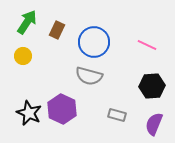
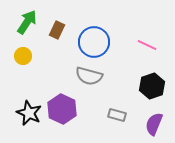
black hexagon: rotated 15 degrees counterclockwise
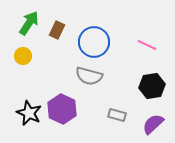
green arrow: moved 2 px right, 1 px down
black hexagon: rotated 10 degrees clockwise
purple semicircle: moved 1 px left; rotated 25 degrees clockwise
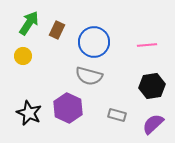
pink line: rotated 30 degrees counterclockwise
purple hexagon: moved 6 px right, 1 px up
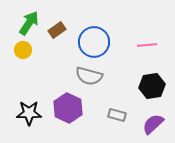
brown rectangle: rotated 30 degrees clockwise
yellow circle: moved 6 px up
black star: rotated 25 degrees counterclockwise
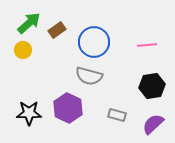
green arrow: rotated 15 degrees clockwise
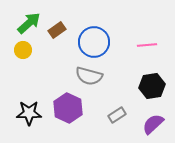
gray rectangle: rotated 48 degrees counterclockwise
